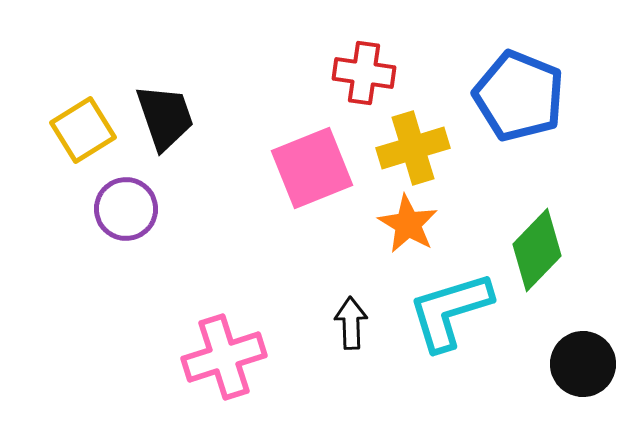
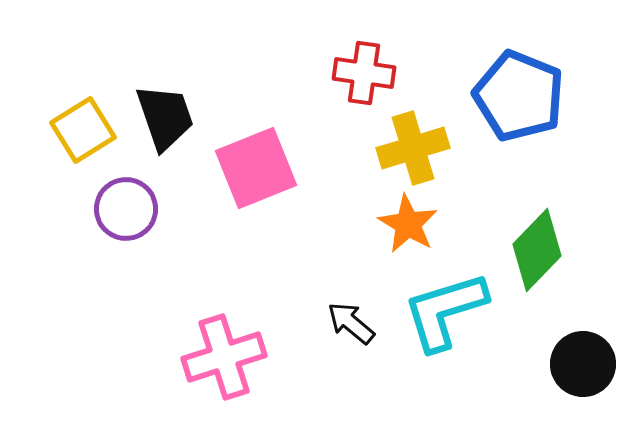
pink square: moved 56 px left
cyan L-shape: moved 5 px left
black arrow: rotated 48 degrees counterclockwise
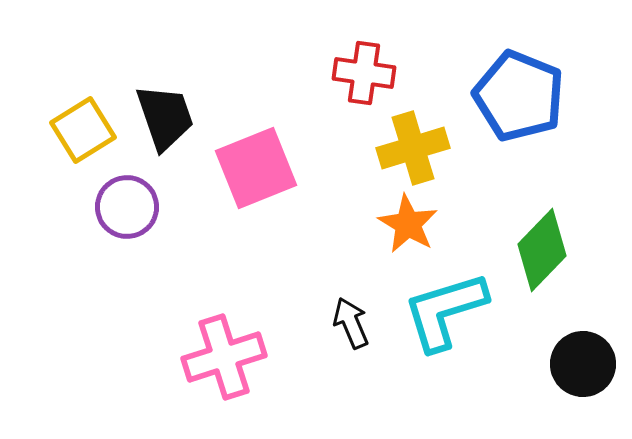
purple circle: moved 1 px right, 2 px up
green diamond: moved 5 px right
black arrow: rotated 27 degrees clockwise
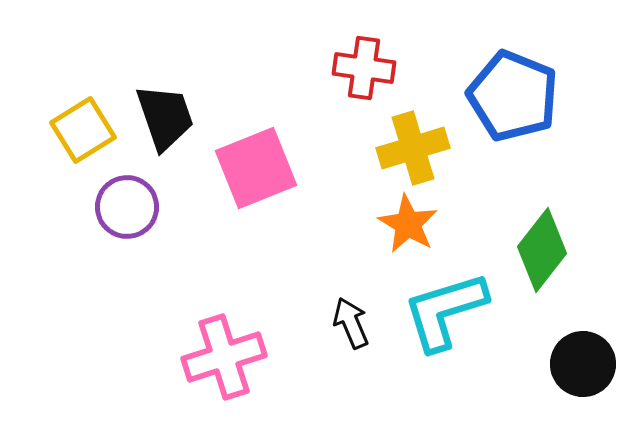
red cross: moved 5 px up
blue pentagon: moved 6 px left
green diamond: rotated 6 degrees counterclockwise
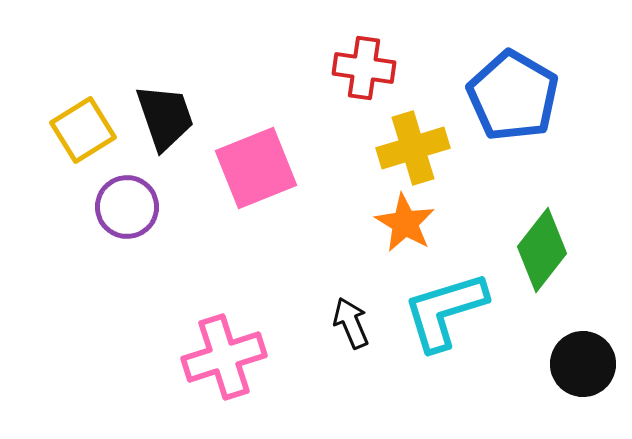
blue pentagon: rotated 8 degrees clockwise
orange star: moved 3 px left, 1 px up
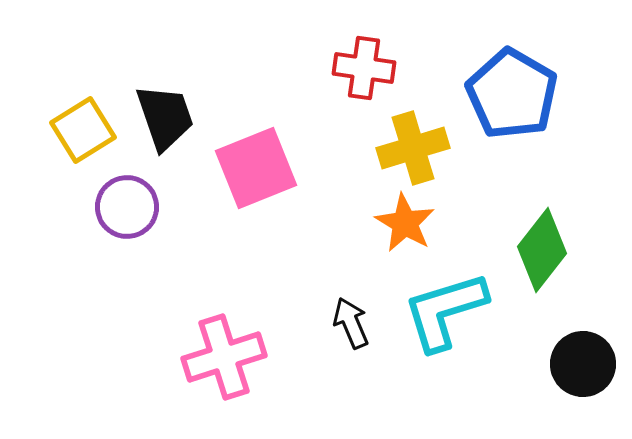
blue pentagon: moved 1 px left, 2 px up
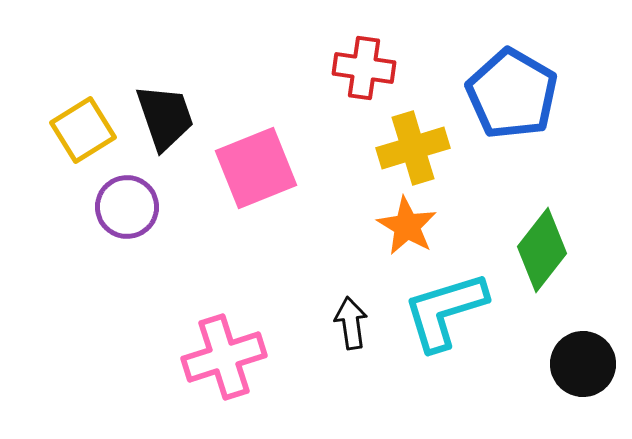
orange star: moved 2 px right, 3 px down
black arrow: rotated 15 degrees clockwise
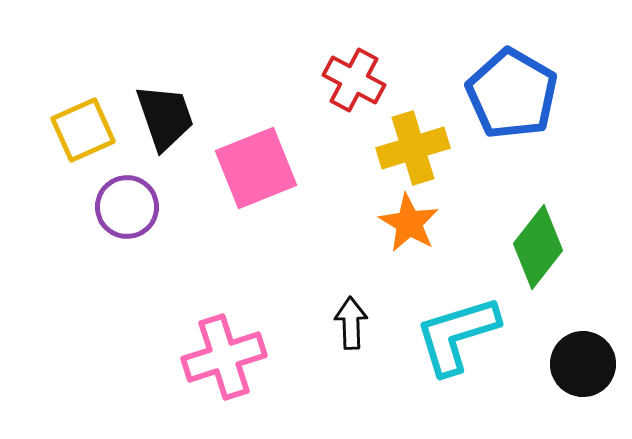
red cross: moved 10 px left, 12 px down; rotated 20 degrees clockwise
yellow square: rotated 8 degrees clockwise
orange star: moved 2 px right, 3 px up
green diamond: moved 4 px left, 3 px up
cyan L-shape: moved 12 px right, 24 px down
black arrow: rotated 6 degrees clockwise
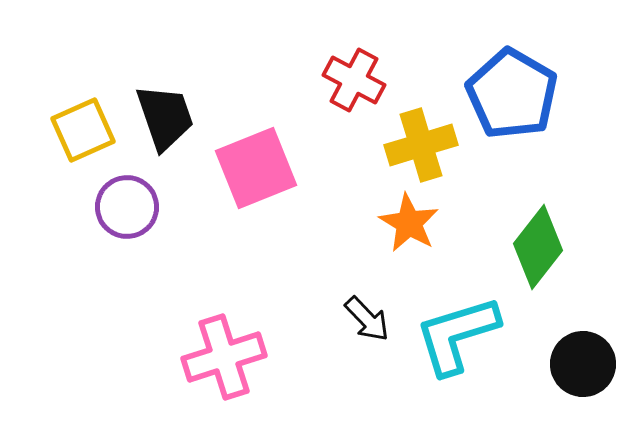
yellow cross: moved 8 px right, 3 px up
black arrow: moved 16 px right, 4 px up; rotated 138 degrees clockwise
